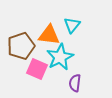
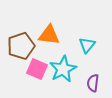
cyan triangle: moved 15 px right, 20 px down
cyan star: moved 3 px right, 12 px down
purple semicircle: moved 18 px right
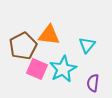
brown pentagon: moved 2 px right; rotated 8 degrees counterclockwise
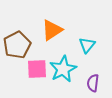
orange triangle: moved 3 px right, 5 px up; rotated 40 degrees counterclockwise
brown pentagon: moved 6 px left, 1 px up
pink square: rotated 25 degrees counterclockwise
